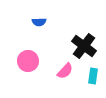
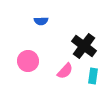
blue semicircle: moved 2 px right, 1 px up
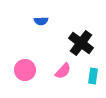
black cross: moved 3 px left, 3 px up
pink circle: moved 3 px left, 9 px down
pink semicircle: moved 2 px left
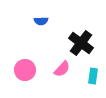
pink semicircle: moved 1 px left, 2 px up
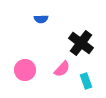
blue semicircle: moved 2 px up
cyan rectangle: moved 7 px left, 5 px down; rotated 28 degrees counterclockwise
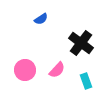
blue semicircle: rotated 32 degrees counterclockwise
pink semicircle: moved 5 px left, 1 px down
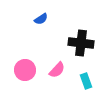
black cross: rotated 30 degrees counterclockwise
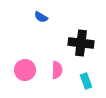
blue semicircle: moved 2 px up; rotated 64 degrees clockwise
pink semicircle: rotated 42 degrees counterclockwise
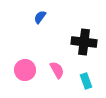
blue semicircle: moved 1 px left; rotated 96 degrees clockwise
black cross: moved 3 px right, 1 px up
pink semicircle: rotated 30 degrees counterclockwise
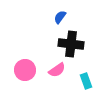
blue semicircle: moved 20 px right
black cross: moved 13 px left, 2 px down
pink semicircle: rotated 84 degrees clockwise
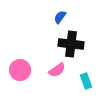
pink circle: moved 5 px left
